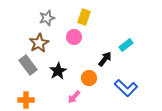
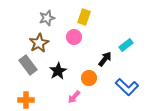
blue L-shape: moved 1 px right, 1 px up
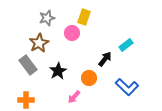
pink circle: moved 2 px left, 4 px up
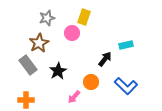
cyan rectangle: rotated 24 degrees clockwise
orange circle: moved 2 px right, 4 px down
blue L-shape: moved 1 px left, 1 px up
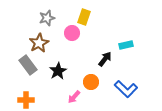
blue L-shape: moved 3 px down
